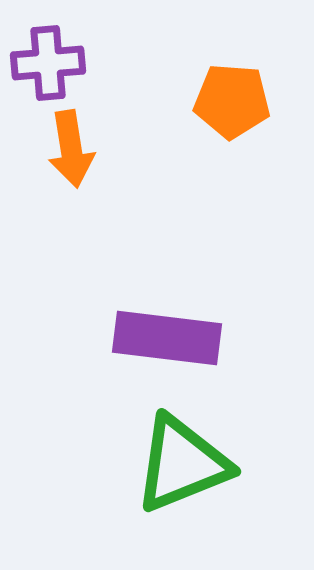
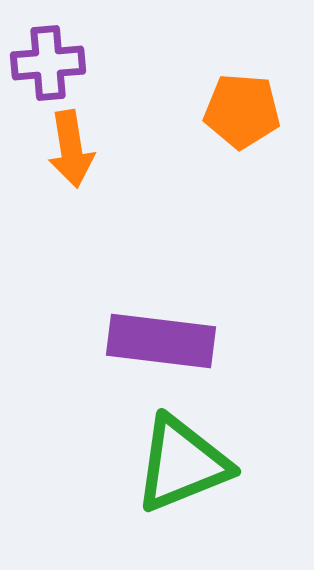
orange pentagon: moved 10 px right, 10 px down
purple rectangle: moved 6 px left, 3 px down
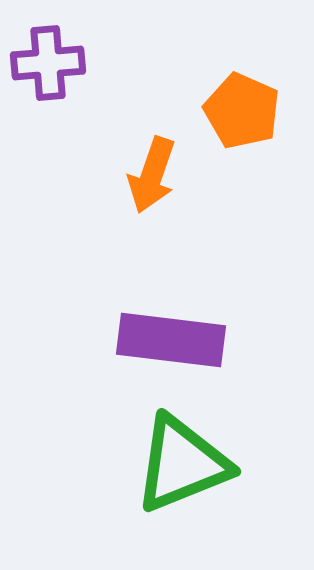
orange pentagon: rotated 20 degrees clockwise
orange arrow: moved 81 px right, 26 px down; rotated 28 degrees clockwise
purple rectangle: moved 10 px right, 1 px up
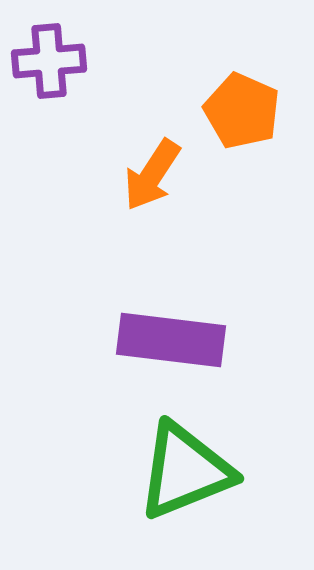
purple cross: moved 1 px right, 2 px up
orange arrow: rotated 14 degrees clockwise
green triangle: moved 3 px right, 7 px down
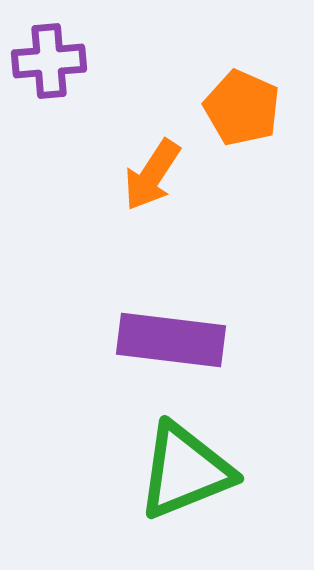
orange pentagon: moved 3 px up
